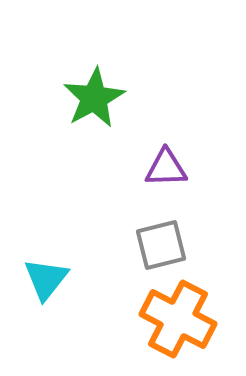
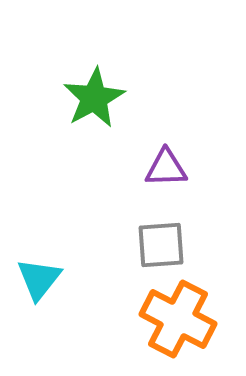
gray square: rotated 10 degrees clockwise
cyan triangle: moved 7 px left
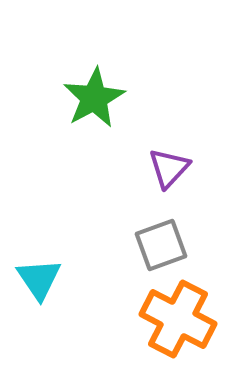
purple triangle: moved 3 px right; rotated 45 degrees counterclockwise
gray square: rotated 16 degrees counterclockwise
cyan triangle: rotated 12 degrees counterclockwise
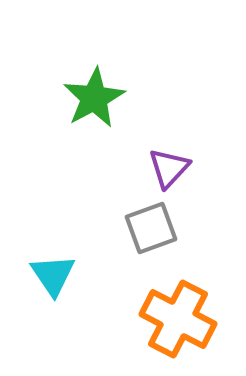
gray square: moved 10 px left, 17 px up
cyan triangle: moved 14 px right, 4 px up
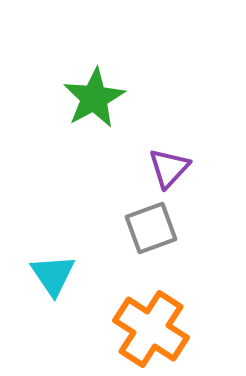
orange cross: moved 27 px left, 10 px down; rotated 6 degrees clockwise
